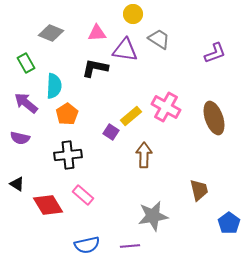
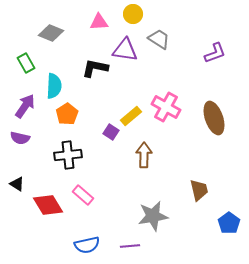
pink triangle: moved 2 px right, 11 px up
purple arrow: moved 1 px left, 3 px down; rotated 85 degrees clockwise
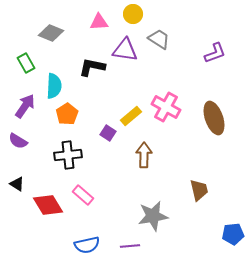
black L-shape: moved 3 px left, 1 px up
purple square: moved 3 px left, 1 px down
purple semicircle: moved 2 px left, 3 px down; rotated 18 degrees clockwise
blue pentagon: moved 4 px right, 11 px down; rotated 30 degrees clockwise
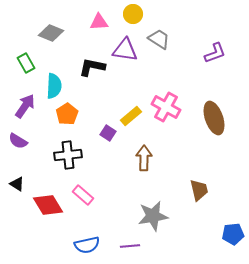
brown arrow: moved 3 px down
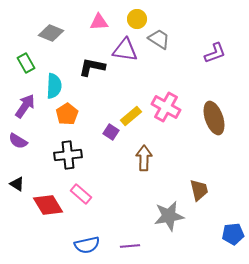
yellow circle: moved 4 px right, 5 px down
purple square: moved 3 px right, 1 px up
pink rectangle: moved 2 px left, 1 px up
gray star: moved 16 px right
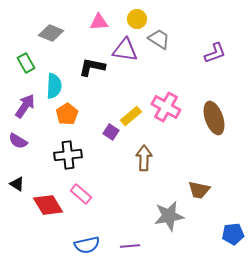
brown trapezoid: rotated 115 degrees clockwise
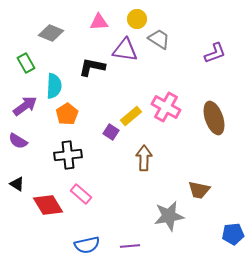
purple arrow: rotated 20 degrees clockwise
